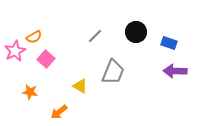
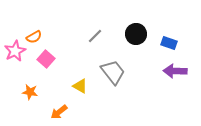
black circle: moved 2 px down
gray trapezoid: rotated 60 degrees counterclockwise
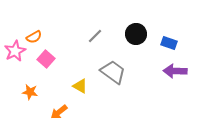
gray trapezoid: rotated 16 degrees counterclockwise
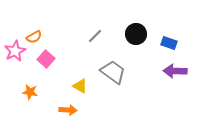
orange arrow: moved 9 px right, 2 px up; rotated 138 degrees counterclockwise
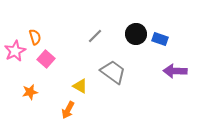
orange semicircle: moved 1 px right; rotated 77 degrees counterclockwise
blue rectangle: moved 9 px left, 4 px up
orange star: rotated 21 degrees counterclockwise
orange arrow: rotated 114 degrees clockwise
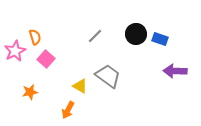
gray trapezoid: moved 5 px left, 4 px down
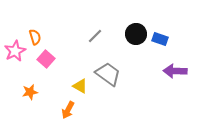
gray trapezoid: moved 2 px up
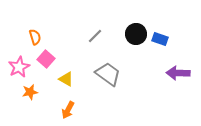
pink star: moved 4 px right, 16 px down
purple arrow: moved 3 px right, 2 px down
yellow triangle: moved 14 px left, 7 px up
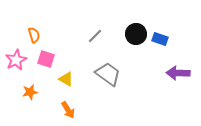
orange semicircle: moved 1 px left, 2 px up
pink square: rotated 24 degrees counterclockwise
pink star: moved 3 px left, 7 px up
orange arrow: rotated 60 degrees counterclockwise
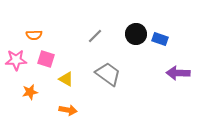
orange semicircle: rotated 105 degrees clockwise
pink star: rotated 25 degrees clockwise
orange arrow: rotated 48 degrees counterclockwise
